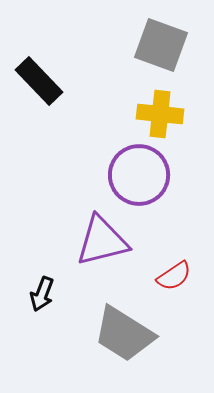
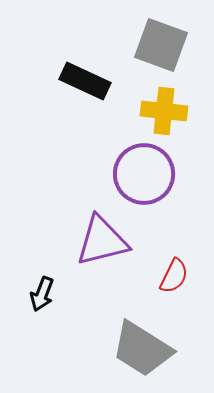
black rectangle: moved 46 px right; rotated 21 degrees counterclockwise
yellow cross: moved 4 px right, 3 px up
purple circle: moved 5 px right, 1 px up
red semicircle: rotated 30 degrees counterclockwise
gray trapezoid: moved 18 px right, 15 px down
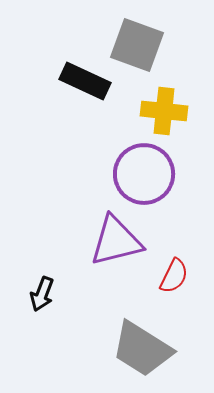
gray square: moved 24 px left
purple triangle: moved 14 px right
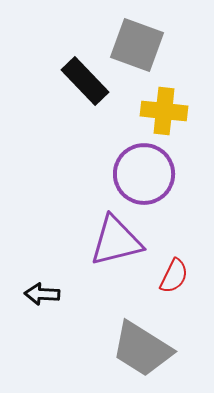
black rectangle: rotated 21 degrees clockwise
black arrow: rotated 72 degrees clockwise
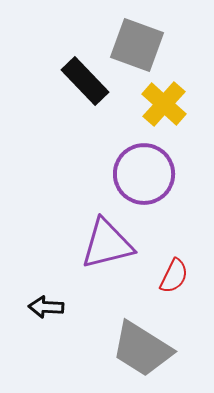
yellow cross: moved 7 px up; rotated 36 degrees clockwise
purple triangle: moved 9 px left, 3 px down
black arrow: moved 4 px right, 13 px down
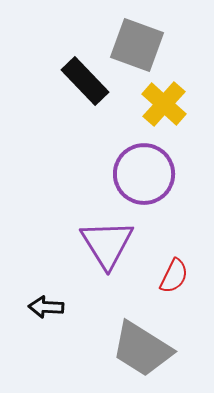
purple triangle: rotated 48 degrees counterclockwise
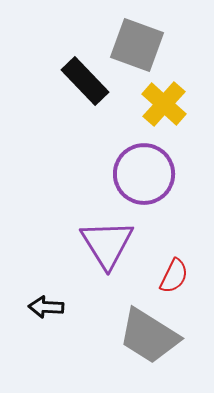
gray trapezoid: moved 7 px right, 13 px up
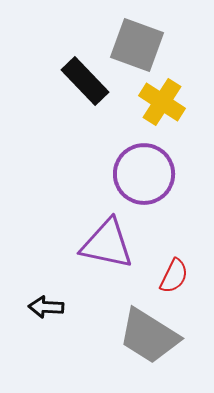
yellow cross: moved 2 px left, 2 px up; rotated 9 degrees counterclockwise
purple triangle: rotated 46 degrees counterclockwise
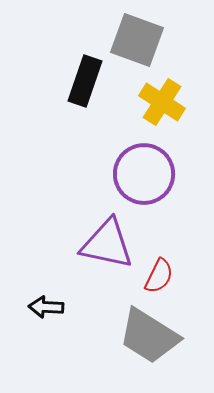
gray square: moved 5 px up
black rectangle: rotated 63 degrees clockwise
red semicircle: moved 15 px left
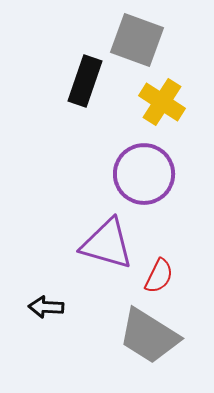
purple triangle: rotated 4 degrees clockwise
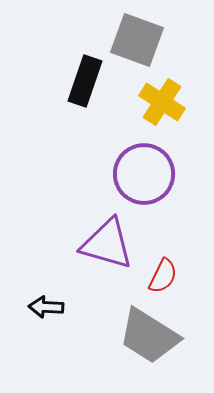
red semicircle: moved 4 px right
